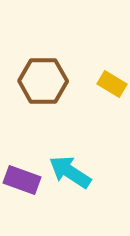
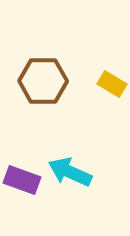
cyan arrow: rotated 9 degrees counterclockwise
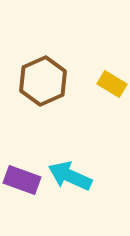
brown hexagon: rotated 24 degrees counterclockwise
cyan arrow: moved 4 px down
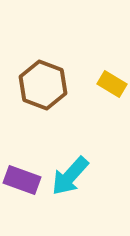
brown hexagon: moved 4 px down; rotated 15 degrees counterclockwise
cyan arrow: rotated 72 degrees counterclockwise
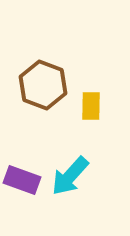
yellow rectangle: moved 21 px left, 22 px down; rotated 60 degrees clockwise
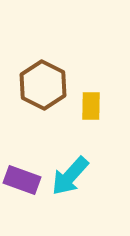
brown hexagon: rotated 6 degrees clockwise
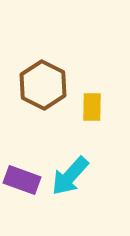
yellow rectangle: moved 1 px right, 1 px down
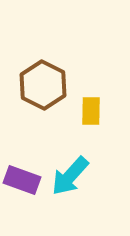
yellow rectangle: moved 1 px left, 4 px down
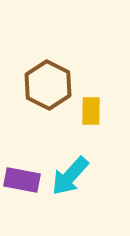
brown hexagon: moved 5 px right
purple rectangle: rotated 9 degrees counterclockwise
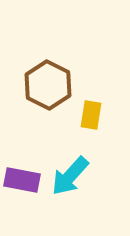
yellow rectangle: moved 4 px down; rotated 8 degrees clockwise
